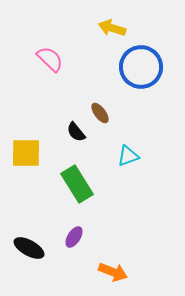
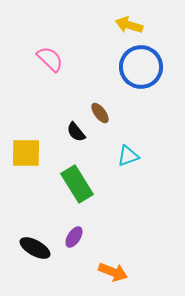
yellow arrow: moved 17 px right, 3 px up
black ellipse: moved 6 px right
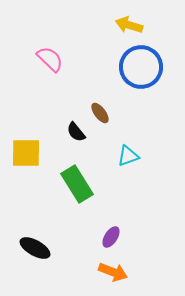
purple ellipse: moved 37 px right
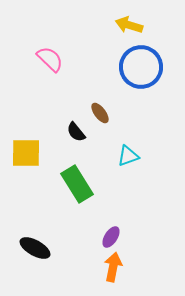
orange arrow: moved 5 px up; rotated 100 degrees counterclockwise
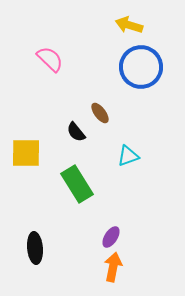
black ellipse: rotated 56 degrees clockwise
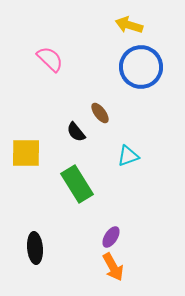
orange arrow: rotated 140 degrees clockwise
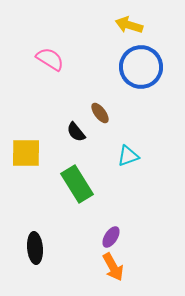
pink semicircle: rotated 12 degrees counterclockwise
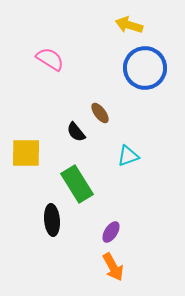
blue circle: moved 4 px right, 1 px down
purple ellipse: moved 5 px up
black ellipse: moved 17 px right, 28 px up
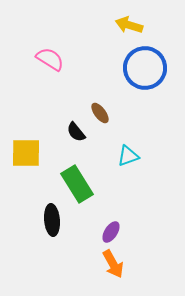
orange arrow: moved 3 px up
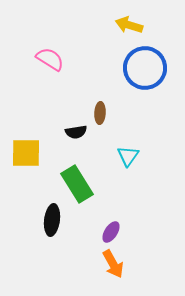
brown ellipse: rotated 40 degrees clockwise
black semicircle: rotated 60 degrees counterclockwise
cyan triangle: rotated 35 degrees counterclockwise
black ellipse: rotated 12 degrees clockwise
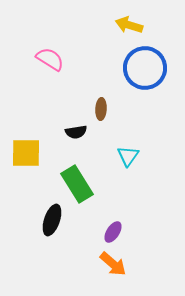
brown ellipse: moved 1 px right, 4 px up
black ellipse: rotated 12 degrees clockwise
purple ellipse: moved 2 px right
orange arrow: rotated 20 degrees counterclockwise
